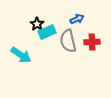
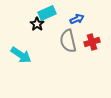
cyan rectangle: moved 19 px up
red cross: rotated 14 degrees counterclockwise
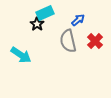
cyan rectangle: moved 2 px left
blue arrow: moved 1 px right, 1 px down; rotated 16 degrees counterclockwise
red cross: moved 3 px right, 1 px up; rotated 28 degrees counterclockwise
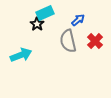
cyan arrow: rotated 55 degrees counterclockwise
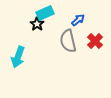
cyan arrow: moved 3 px left, 2 px down; rotated 130 degrees clockwise
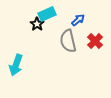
cyan rectangle: moved 2 px right, 1 px down
cyan arrow: moved 2 px left, 8 px down
